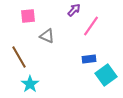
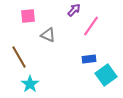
gray triangle: moved 1 px right, 1 px up
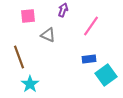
purple arrow: moved 11 px left; rotated 24 degrees counterclockwise
brown line: rotated 10 degrees clockwise
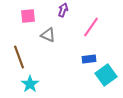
pink line: moved 1 px down
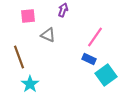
pink line: moved 4 px right, 10 px down
blue rectangle: rotated 32 degrees clockwise
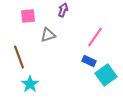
gray triangle: rotated 42 degrees counterclockwise
blue rectangle: moved 2 px down
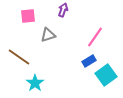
brown line: rotated 35 degrees counterclockwise
blue rectangle: rotated 56 degrees counterclockwise
cyan star: moved 5 px right, 1 px up
